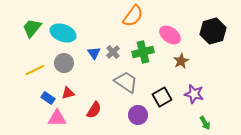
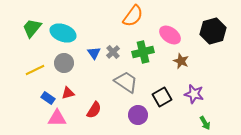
brown star: rotated 21 degrees counterclockwise
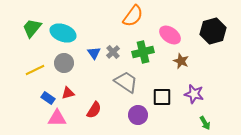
black square: rotated 30 degrees clockwise
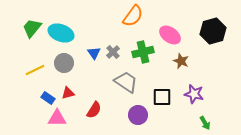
cyan ellipse: moved 2 px left
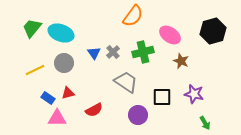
red semicircle: rotated 30 degrees clockwise
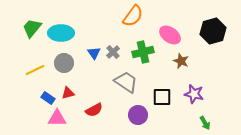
cyan ellipse: rotated 20 degrees counterclockwise
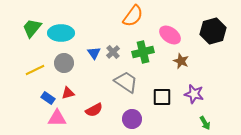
purple circle: moved 6 px left, 4 px down
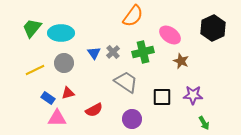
black hexagon: moved 3 px up; rotated 10 degrees counterclockwise
purple star: moved 1 px left, 1 px down; rotated 12 degrees counterclockwise
green arrow: moved 1 px left
